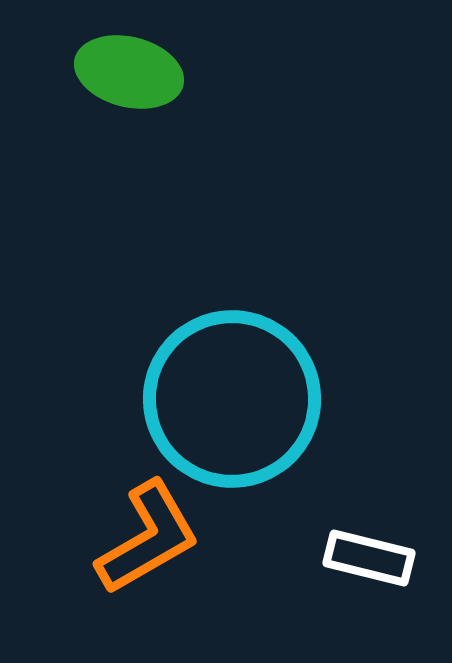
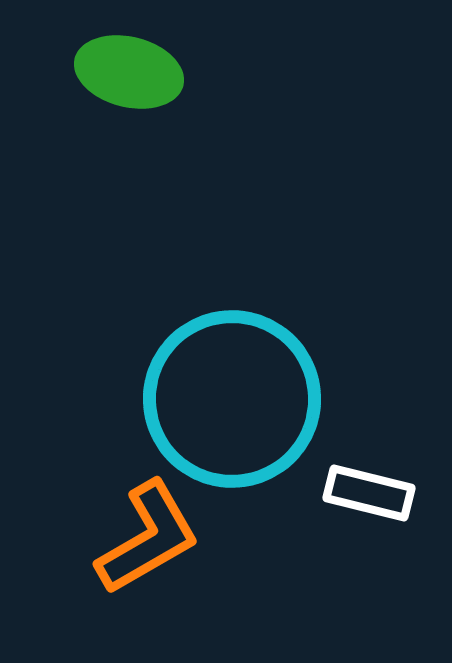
white rectangle: moved 65 px up
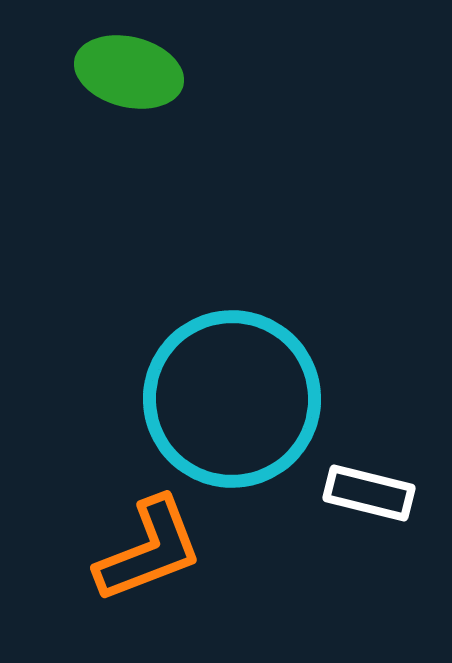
orange L-shape: moved 1 px right, 12 px down; rotated 9 degrees clockwise
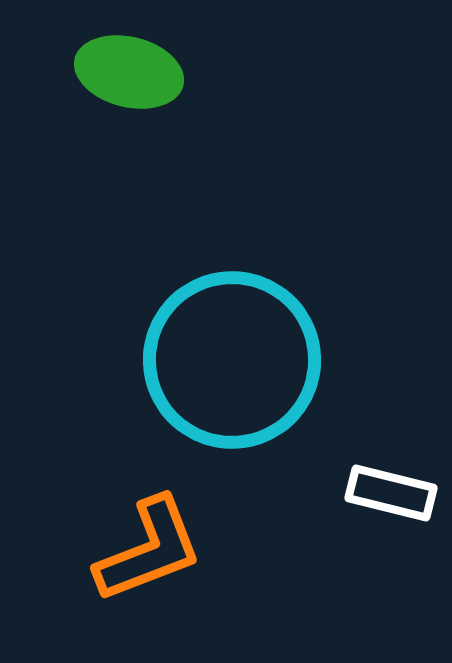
cyan circle: moved 39 px up
white rectangle: moved 22 px right
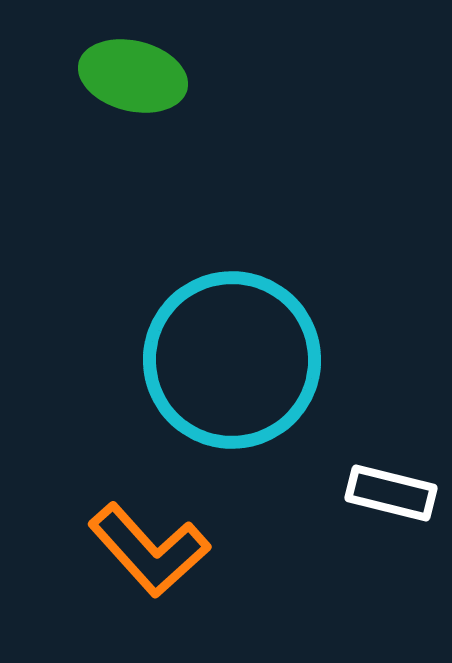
green ellipse: moved 4 px right, 4 px down
orange L-shape: rotated 69 degrees clockwise
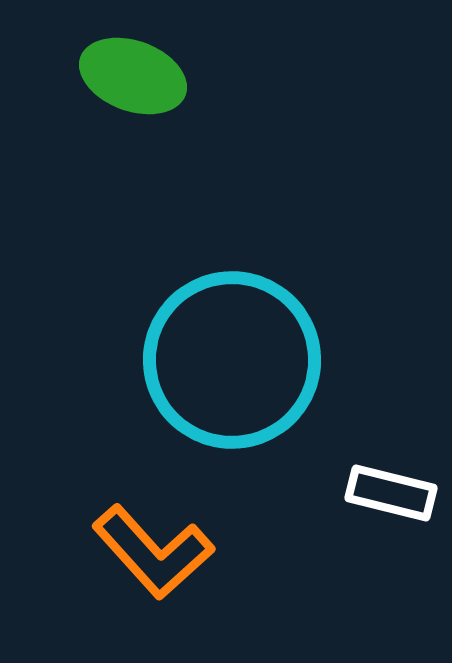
green ellipse: rotated 6 degrees clockwise
orange L-shape: moved 4 px right, 2 px down
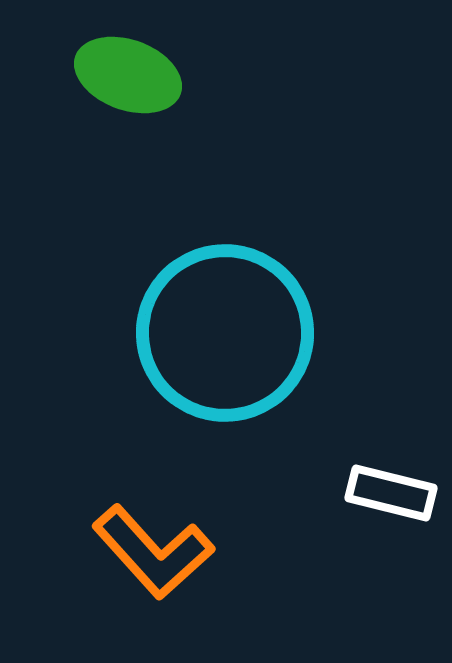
green ellipse: moved 5 px left, 1 px up
cyan circle: moved 7 px left, 27 px up
